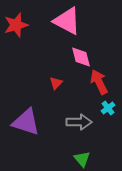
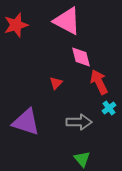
cyan cross: moved 1 px right
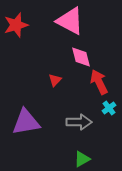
pink triangle: moved 3 px right
red triangle: moved 1 px left, 3 px up
purple triangle: rotated 28 degrees counterclockwise
green triangle: rotated 42 degrees clockwise
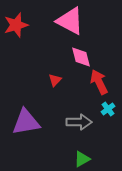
cyan cross: moved 1 px left, 1 px down
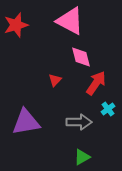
red arrow: moved 3 px left, 1 px down; rotated 60 degrees clockwise
green triangle: moved 2 px up
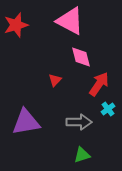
red arrow: moved 3 px right, 1 px down
green triangle: moved 2 px up; rotated 12 degrees clockwise
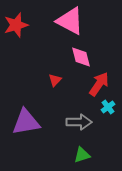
cyan cross: moved 2 px up
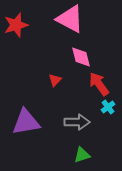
pink triangle: moved 2 px up
red arrow: rotated 70 degrees counterclockwise
gray arrow: moved 2 px left
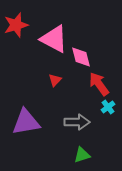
pink triangle: moved 16 px left, 20 px down
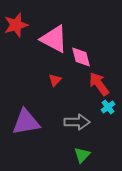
green triangle: rotated 30 degrees counterclockwise
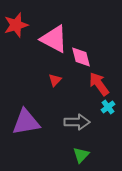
green triangle: moved 1 px left
